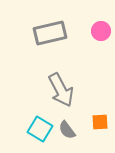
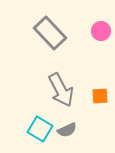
gray rectangle: rotated 60 degrees clockwise
orange square: moved 26 px up
gray semicircle: rotated 78 degrees counterclockwise
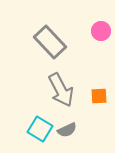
gray rectangle: moved 9 px down
orange square: moved 1 px left
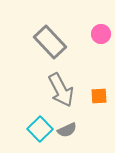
pink circle: moved 3 px down
cyan square: rotated 15 degrees clockwise
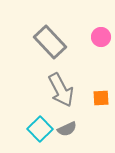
pink circle: moved 3 px down
orange square: moved 2 px right, 2 px down
gray semicircle: moved 1 px up
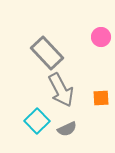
gray rectangle: moved 3 px left, 11 px down
cyan square: moved 3 px left, 8 px up
